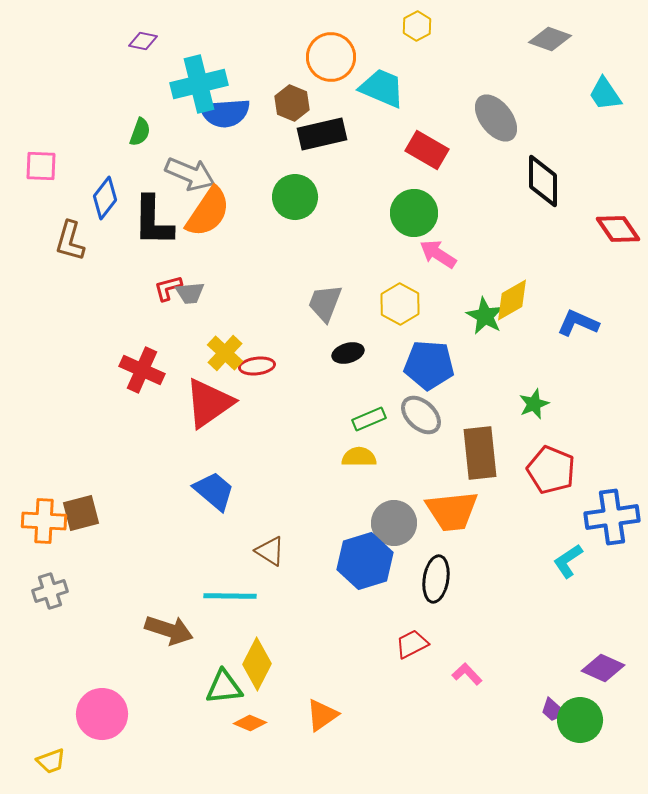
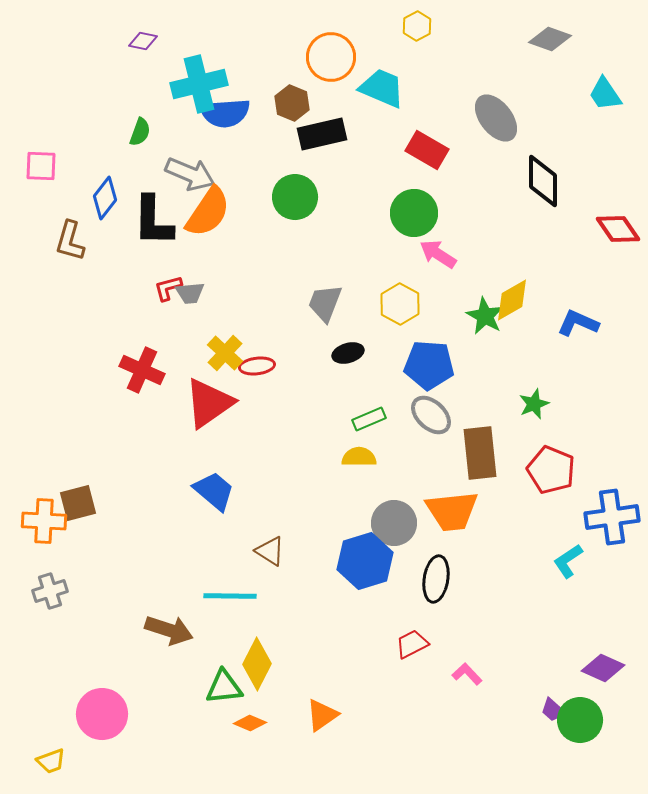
gray ellipse at (421, 415): moved 10 px right
brown square at (81, 513): moved 3 px left, 10 px up
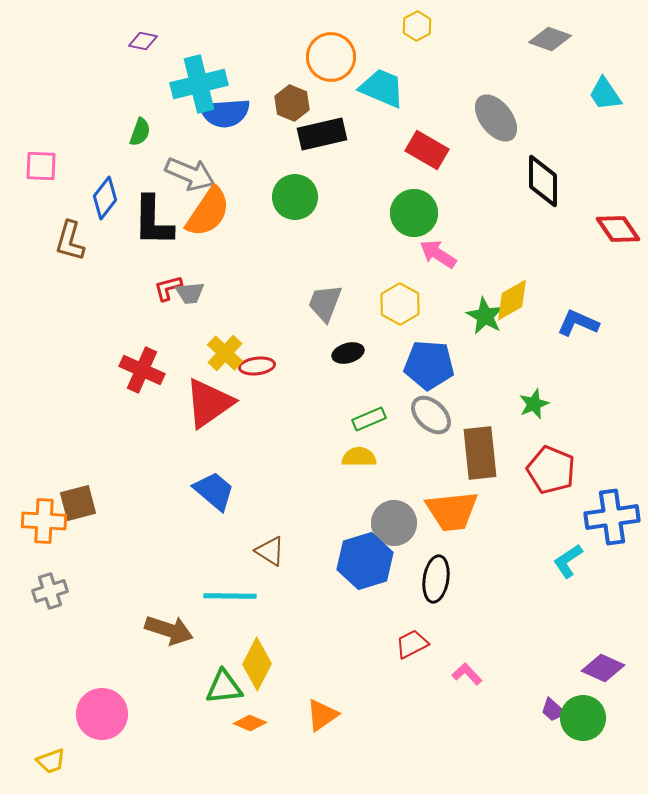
green circle at (580, 720): moved 3 px right, 2 px up
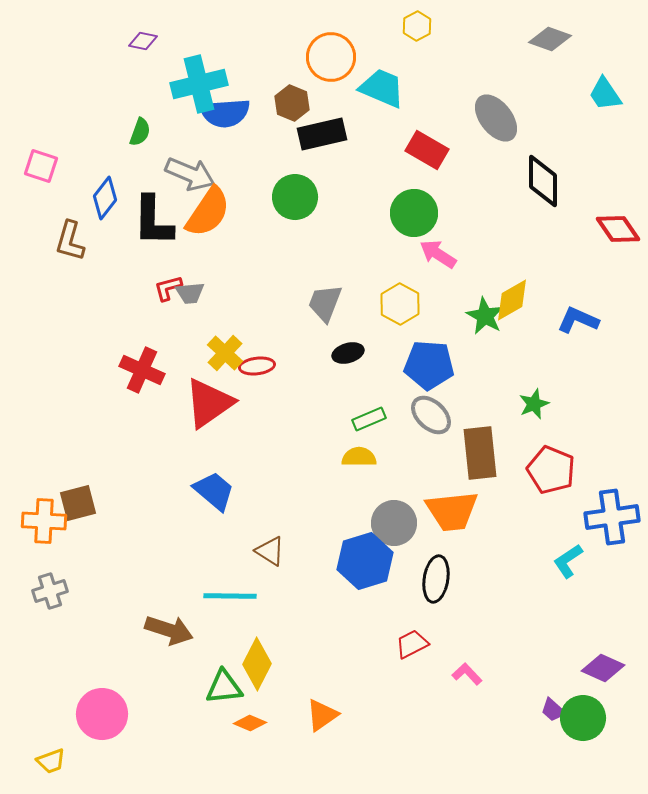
pink square at (41, 166): rotated 16 degrees clockwise
blue L-shape at (578, 323): moved 3 px up
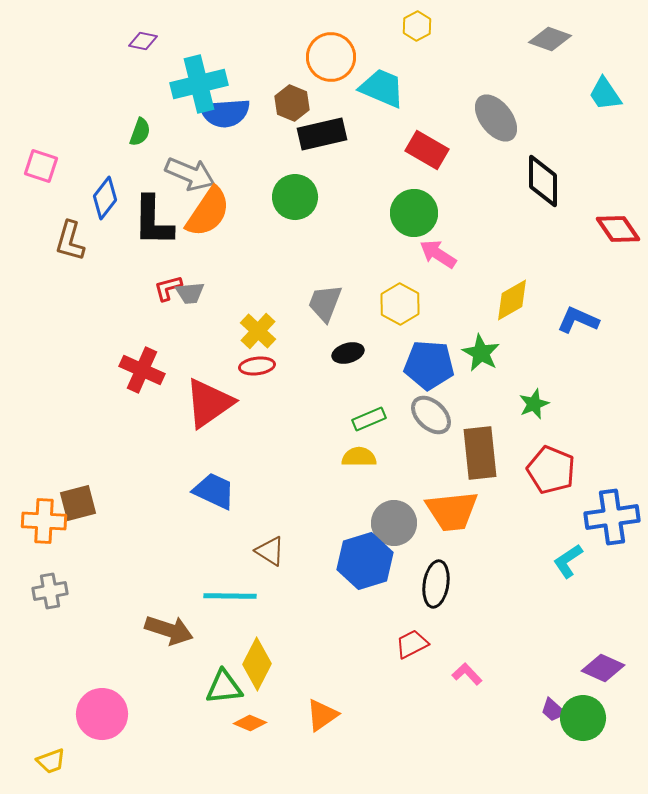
green star at (485, 316): moved 4 px left, 37 px down
yellow cross at (225, 353): moved 33 px right, 22 px up
blue trapezoid at (214, 491): rotated 15 degrees counterclockwise
black ellipse at (436, 579): moved 5 px down
gray cross at (50, 591): rotated 8 degrees clockwise
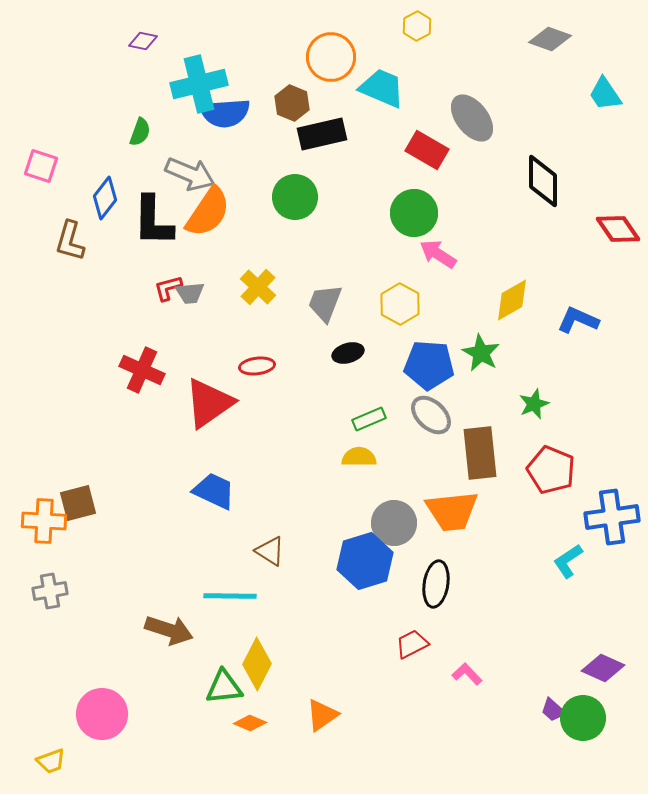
gray ellipse at (496, 118): moved 24 px left
yellow cross at (258, 331): moved 44 px up
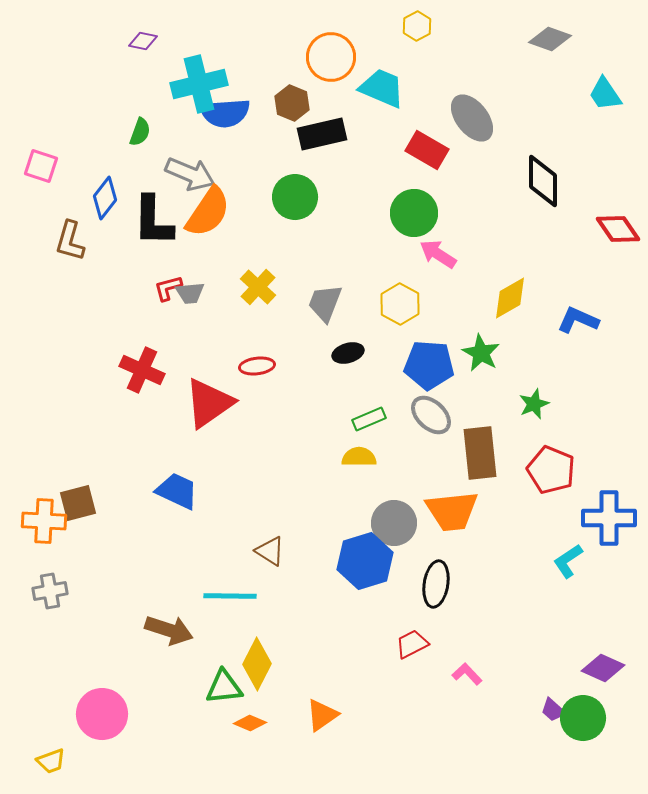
yellow diamond at (512, 300): moved 2 px left, 2 px up
blue trapezoid at (214, 491): moved 37 px left
blue cross at (612, 517): moved 3 px left, 1 px down; rotated 8 degrees clockwise
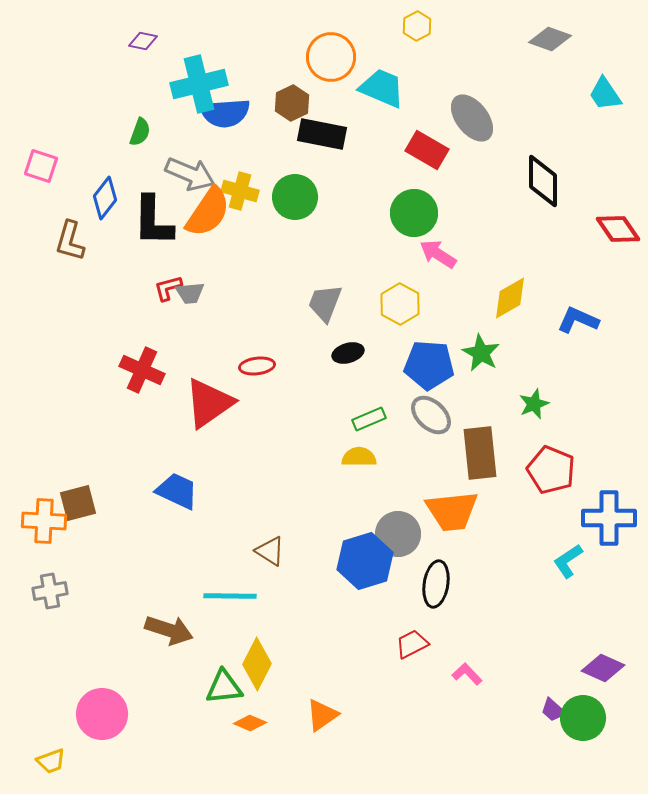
brown hexagon at (292, 103): rotated 12 degrees clockwise
black rectangle at (322, 134): rotated 24 degrees clockwise
yellow cross at (258, 287): moved 18 px left, 96 px up; rotated 27 degrees counterclockwise
gray circle at (394, 523): moved 4 px right, 11 px down
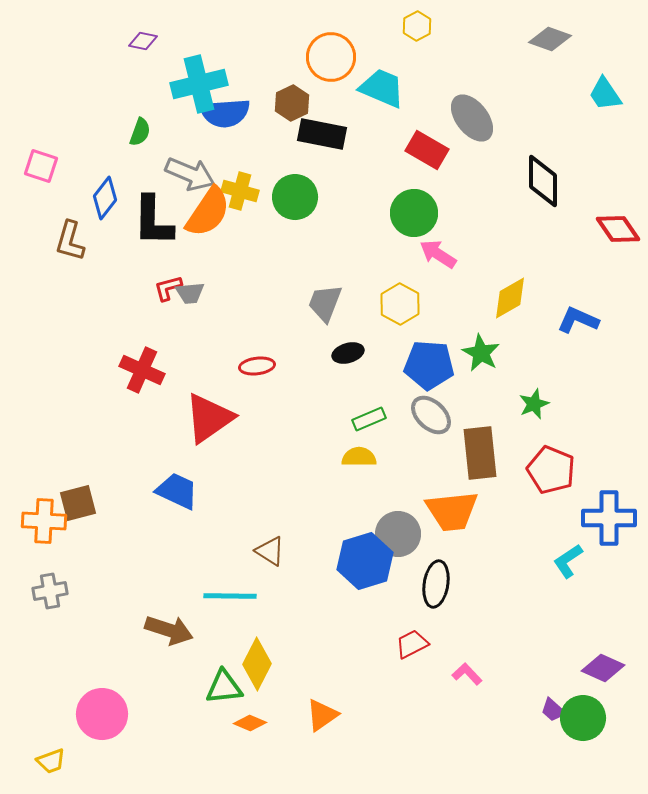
red triangle at (209, 403): moved 15 px down
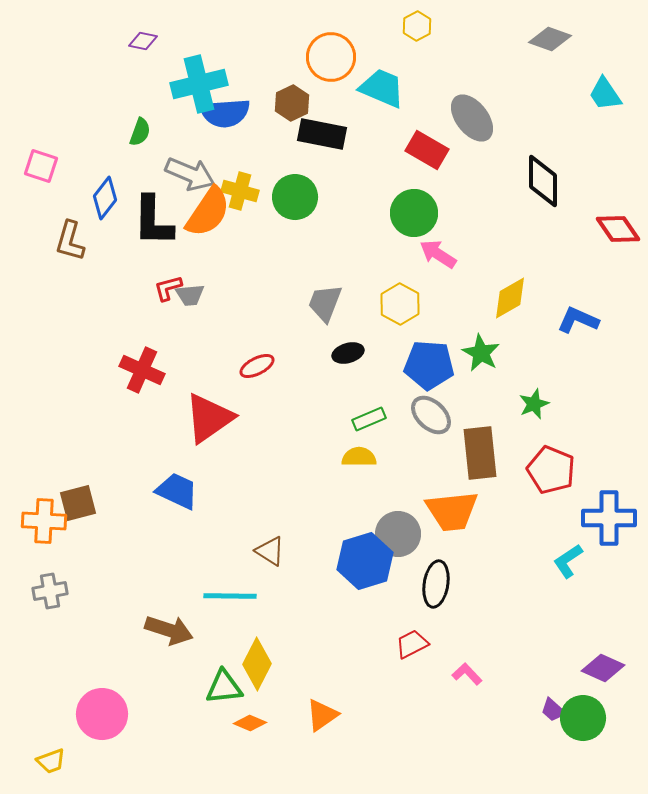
gray trapezoid at (190, 293): moved 2 px down
red ellipse at (257, 366): rotated 20 degrees counterclockwise
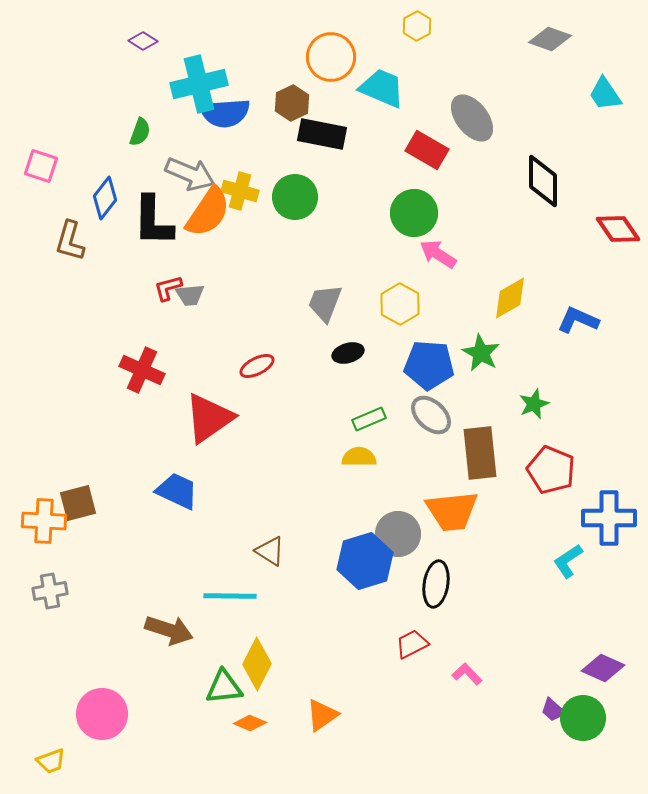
purple diamond at (143, 41): rotated 20 degrees clockwise
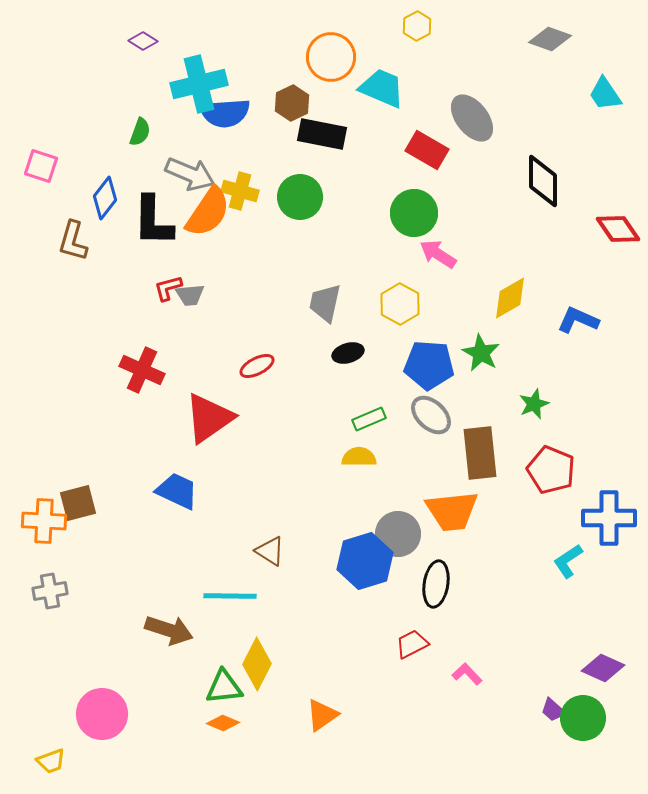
green circle at (295, 197): moved 5 px right
brown L-shape at (70, 241): moved 3 px right
gray trapezoid at (325, 303): rotated 9 degrees counterclockwise
orange diamond at (250, 723): moved 27 px left
